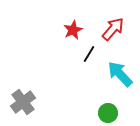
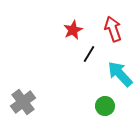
red arrow: rotated 60 degrees counterclockwise
green circle: moved 3 px left, 7 px up
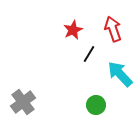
green circle: moved 9 px left, 1 px up
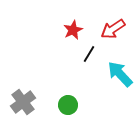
red arrow: rotated 105 degrees counterclockwise
green circle: moved 28 px left
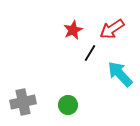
red arrow: moved 1 px left
black line: moved 1 px right, 1 px up
gray cross: rotated 25 degrees clockwise
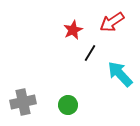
red arrow: moved 7 px up
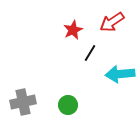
cyan arrow: rotated 52 degrees counterclockwise
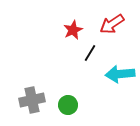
red arrow: moved 2 px down
gray cross: moved 9 px right, 2 px up
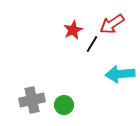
black line: moved 2 px right, 9 px up
green circle: moved 4 px left
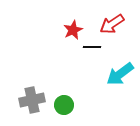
black line: moved 3 px down; rotated 60 degrees clockwise
cyan arrow: rotated 32 degrees counterclockwise
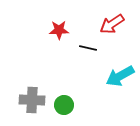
red star: moved 14 px left; rotated 24 degrees clockwise
black line: moved 4 px left, 1 px down; rotated 12 degrees clockwise
cyan arrow: moved 2 px down; rotated 8 degrees clockwise
gray cross: rotated 15 degrees clockwise
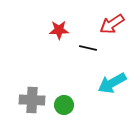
cyan arrow: moved 8 px left, 7 px down
